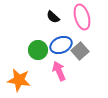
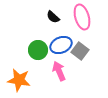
gray square: rotated 12 degrees counterclockwise
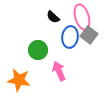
blue ellipse: moved 9 px right, 8 px up; rotated 60 degrees counterclockwise
gray square: moved 9 px right, 16 px up
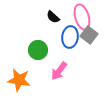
pink arrow: rotated 120 degrees counterclockwise
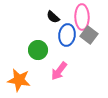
pink ellipse: rotated 15 degrees clockwise
blue ellipse: moved 3 px left, 2 px up
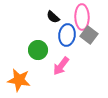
pink arrow: moved 2 px right, 5 px up
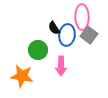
black semicircle: moved 1 px right, 11 px down; rotated 16 degrees clockwise
pink arrow: rotated 36 degrees counterclockwise
orange star: moved 3 px right, 4 px up
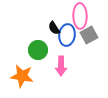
pink ellipse: moved 2 px left, 1 px up
gray square: rotated 24 degrees clockwise
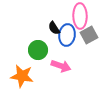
pink arrow: rotated 72 degrees counterclockwise
